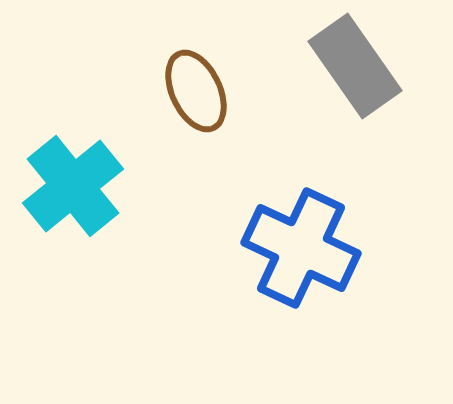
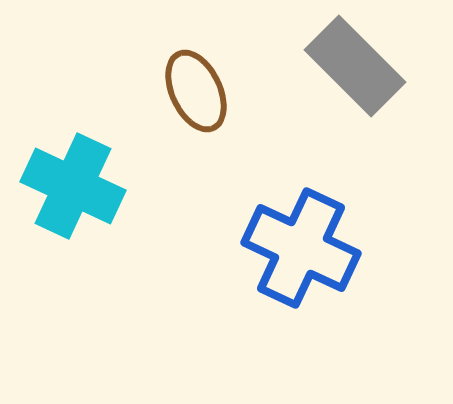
gray rectangle: rotated 10 degrees counterclockwise
cyan cross: rotated 26 degrees counterclockwise
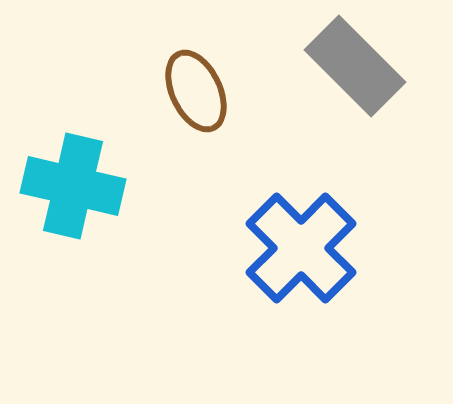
cyan cross: rotated 12 degrees counterclockwise
blue cross: rotated 20 degrees clockwise
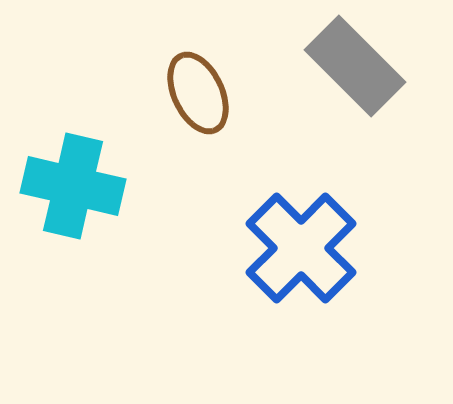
brown ellipse: moved 2 px right, 2 px down
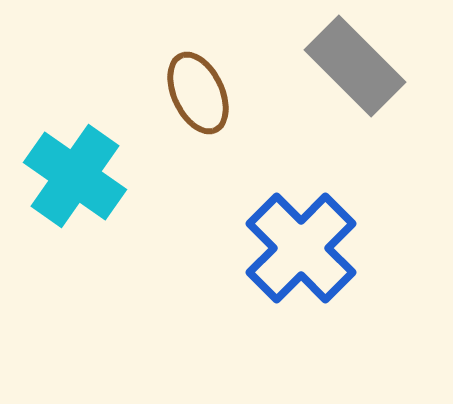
cyan cross: moved 2 px right, 10 px up; rotated 22 degrees clockwise
